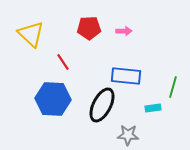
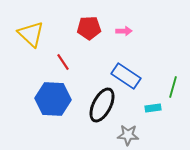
blue rectangle: rotated 28 degrees clockwise
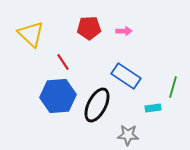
blue hexagon: moved 5 px right, 3 px up; rotated 8 degrees counterclockwise
black ellipse: moved 5 px left
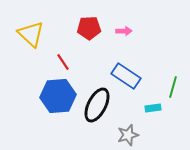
gray star: rotated 20 degrees counterclockwise
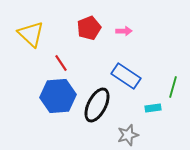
red pentagon: rotated 20 degrees counterclockwise
red line: moved 2 px left, 1 px down
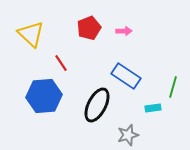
blue hexagon: moved 14 px left
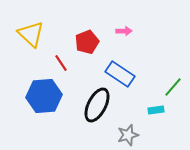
red pentagon: moved 2 px left, 14 px down
blue rectangle: moved 6 px left, 2 px up
green line: rotated 25 degrees clockwise
cyan rectangle: moved 3 px right, 2 px down
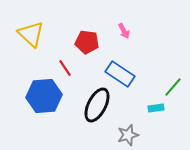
pink arrow: rotated 63 degrees clockwise
red pentagon: rotated 30 degrees clockwise
red line: moved 4 px right, 5 px down
cyan rectangle: moved 2 px up
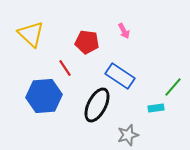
blue rectangle: moved 2 px down
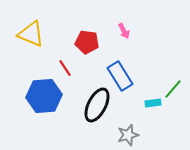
yellow triangle: rotated 20 degrees counterclockwise
blue rectangle: rotated 24 degrees clockwise
green line: moved 2 px down
cyan rectangle: moved 3 px left, 5 px up
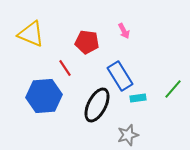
cyan rectangle: moved 15 px left, 5 px up
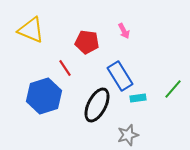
yellow triangle: moved 4 px up
blue hexagon: rotated 12 degrees counterclockwise
